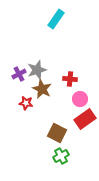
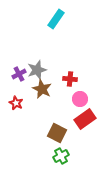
red star: moved 10 px left; rotated 16 degrees clockwise
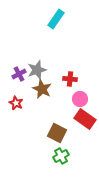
red rectangle: rotated 70 degrees clockwise
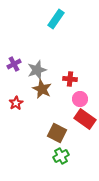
purple cross: moved 5 px left, 10 px up
red star: rotated 16 degrees clockwise
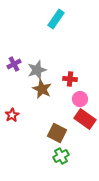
red star: moved 4 px left, 12 px down
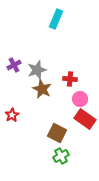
cyan rectangle: rotated 12 degrees counterclockwise
purple cross: moved 1 px down
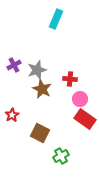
brown square: moved 17 px left
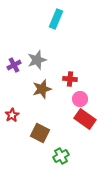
gray star: moved 10 px up
brown star: rotated 30 degrees clockwise
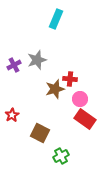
brown star: moved 13 px right
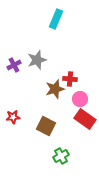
red star: moved 1 px right, 2 px down; rotated 24 degrees clockwise
brown square: moved 6 px right, 7 px up
